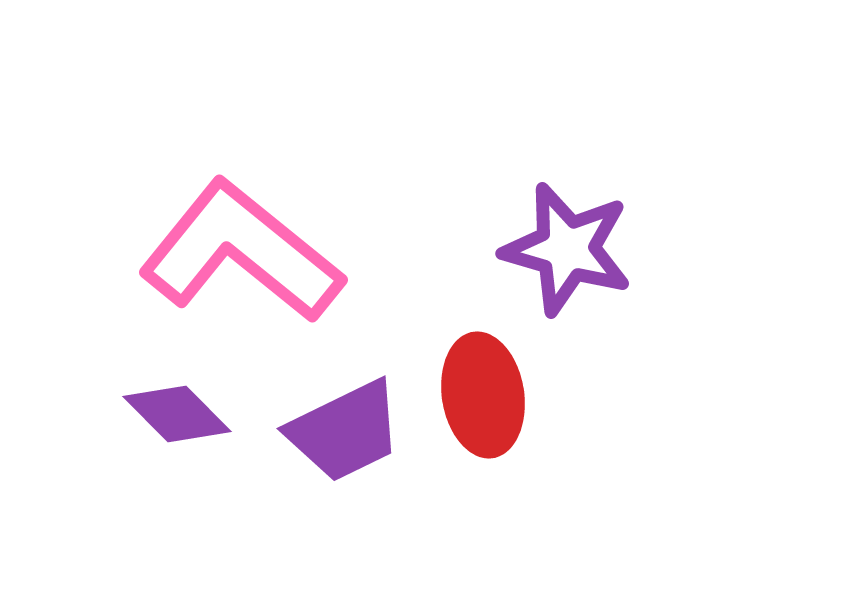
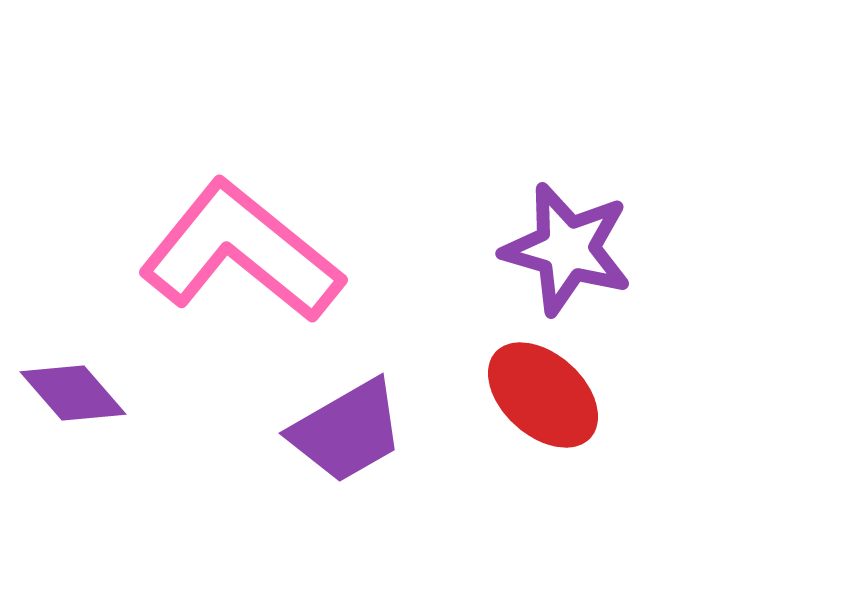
red ellipse: moved 60 px right; rotated 39 degrees counterclockwise
purple diamond: moved 104 px left, 21 px up; rotated 4 degrees clockwise
purple trapezoid: moved 2 px right; rotated 4 degrees counterclockwise
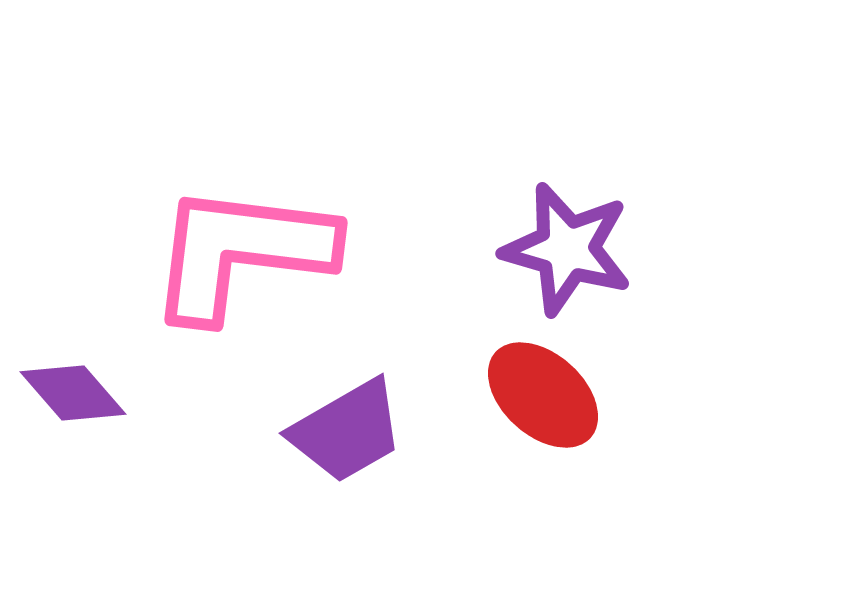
pink L-shape: rotated 32 degrees counterclockwise
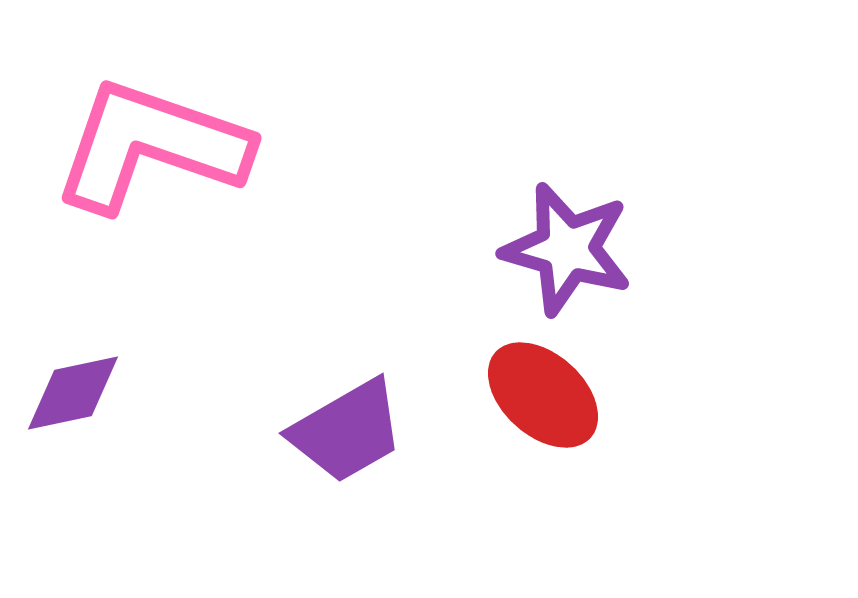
pink L-shape: moved 90 px left, 106 px up; rotated 12 degrees clockwise
purple diamond: rotated 61 degrees counterclockwise
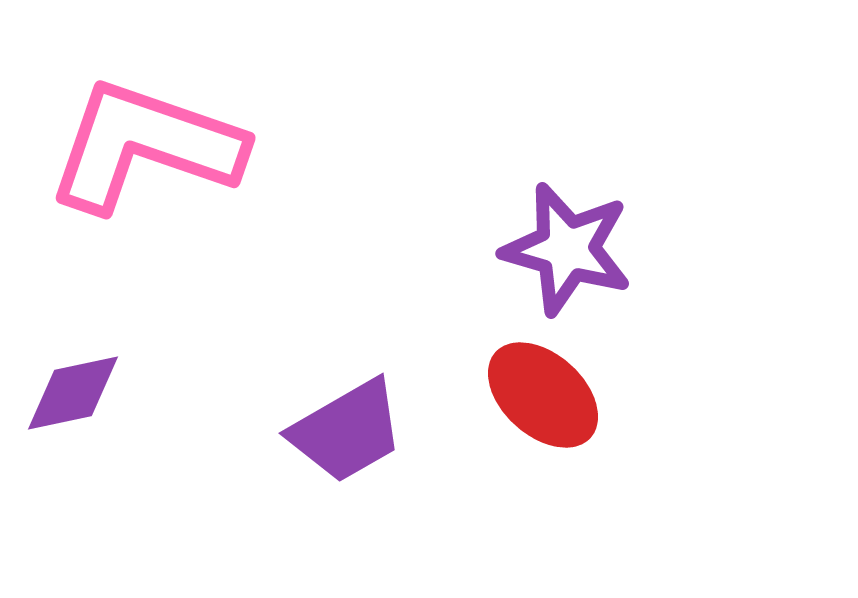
pink L-shape: moved 6 px left
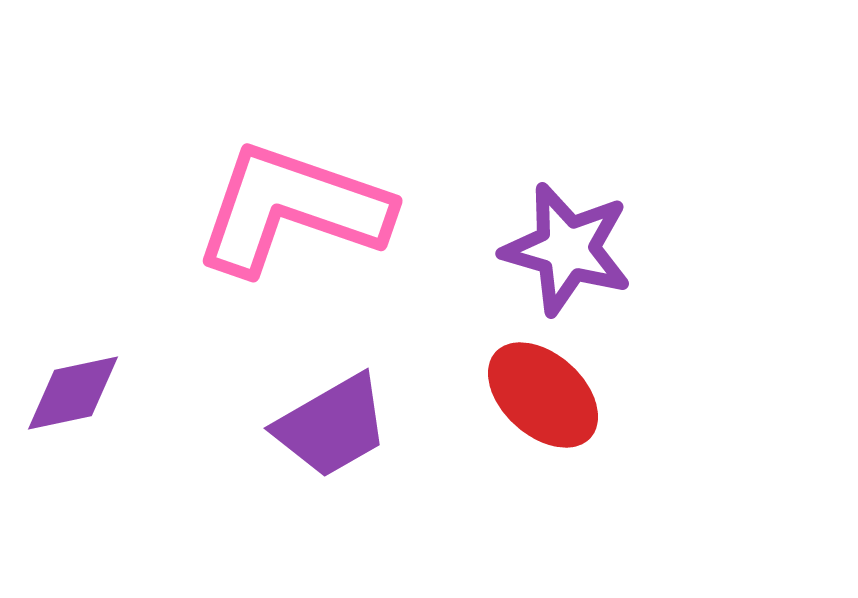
pink L-shape: moved 147 px right, 63 px down
purple trapezoid: moved 15 px left, 5 px up
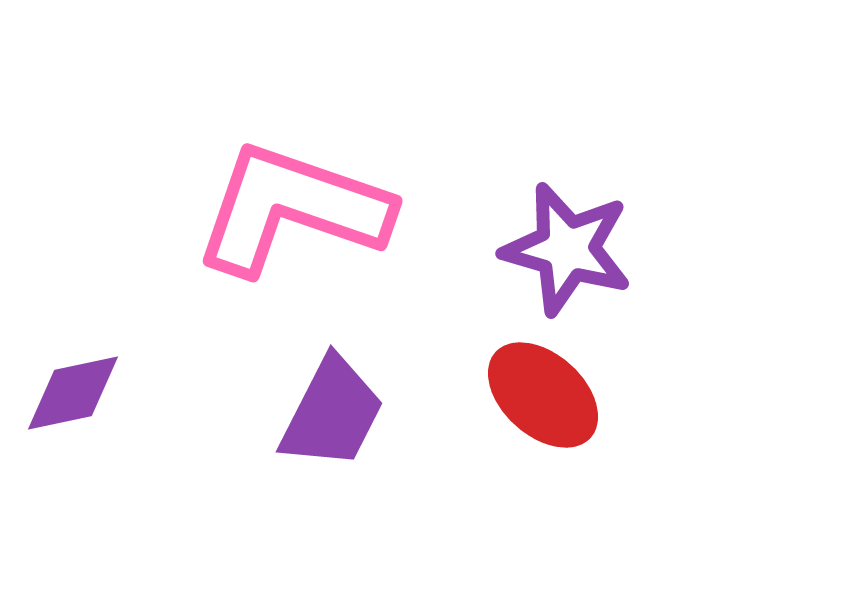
purple trapezoid: moved 13 px up; rotated 33 degrees counterclockwise
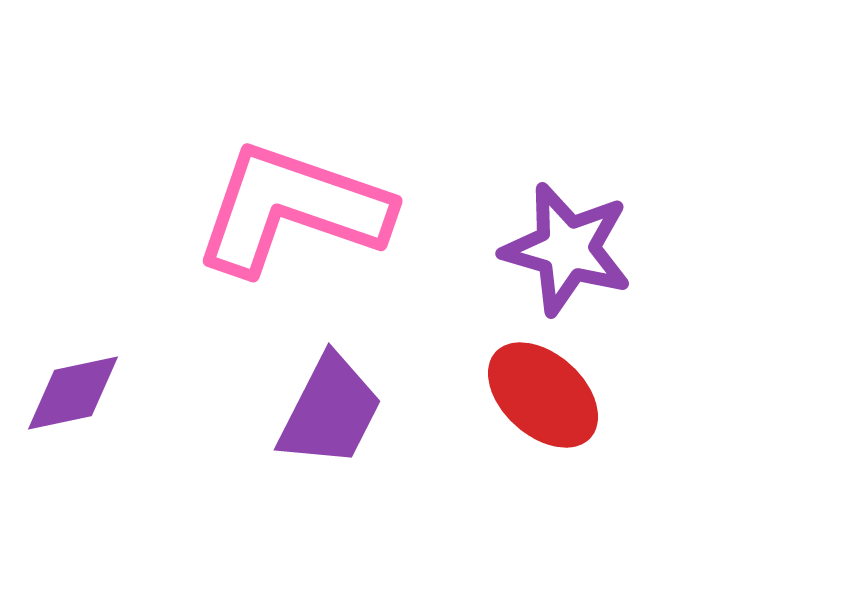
purple trapezoid: moved 2 px left, 2 px up
